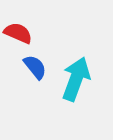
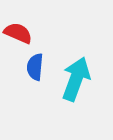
blue semicircle: rotated 136 degrees counterclockwise
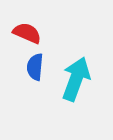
red semicircle: moved 9 px right
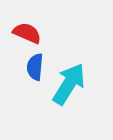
cyan arrow: moved 7 px left, 5 px down; rotated 12 degrees clockwise
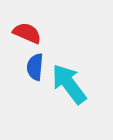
cyan arrow: rotated 69 degrees counterclockwise
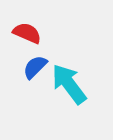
blue semicircle: rotated 40 degrees clockwise
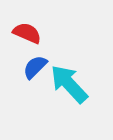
cyan arrow: rotated 6 degrees counterclockwise
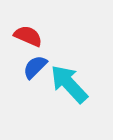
red semicircle: moved 1 px right, 3 px down
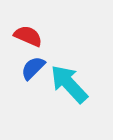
blue semicircle: moved 2 px left, 1 px down
